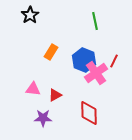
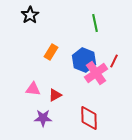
green line: moved 2 px down
red diamond: moved 5 px down
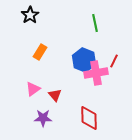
orange rectangle: moved 11 px left
pink cross: rotated 25 degrees clockwise
pink triangle: rotated 42 degrees counterclockwise
red triangle: rotated 40 degrees counterclockwise
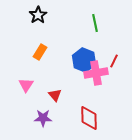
black star: moved 8 px right
pink triangle: moved 7 px left, 4 px up; rotated 21 degrees counterclockwise
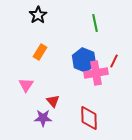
red triangle: moved 2 px left, 6 px down
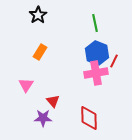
blue hexagon: moved 13 px right, 7 px up
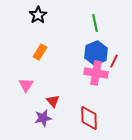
blue hexagon: moved 1 px left; rotated 15 degrees clockwise
pink cross: rotated 20 degrees clockwise
purple star: rotated 12 degrees counterclockwise
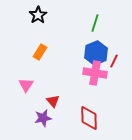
green line: rotated 30 degrees clockwise
pink cross: moved 1 px left
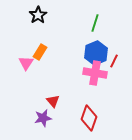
pink triangle: moved 22 px up
red diamond: rotated 20 degrees clockwise
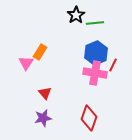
black star: moved 38 px right
green line: rotated 66 degrees clockwise
red line: moved 1 px left, 4 px down
red triangle: moved 8 px left, 8 px up
